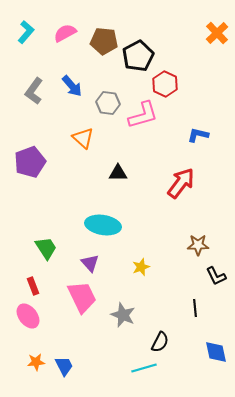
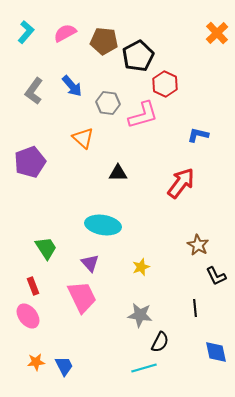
brown star: rotated 30 degrees clockwise
gray star: moved 17 px right; rotated 15 degrees counterclockwise
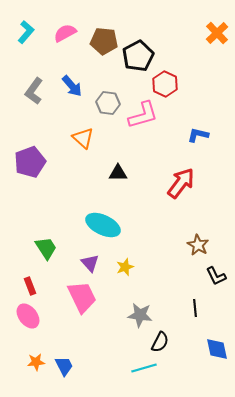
cyan ellipse: rotated 16 degrees clockwise
yellow star: moved 16 px left
red rectangle: moved 3 px left
blue diamond: moved 1 px right, 3 px up
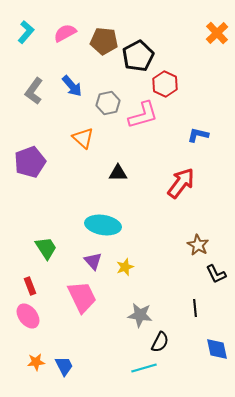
gray hexagon: rotated 20 degrees counterclockwise
cyan ellipse: rotated 16 degrees counterclockwise
purple triangle: moved 3 px right, 2 px up
black L-shape: moved 2 px up
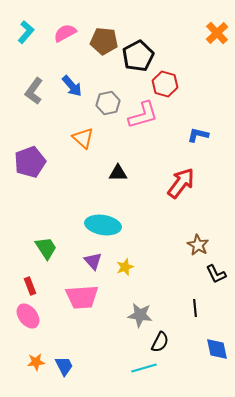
red hexagon: rotated 10 degrees counterclockwise
pink trapezoid: rotated 112 degrees clockwise
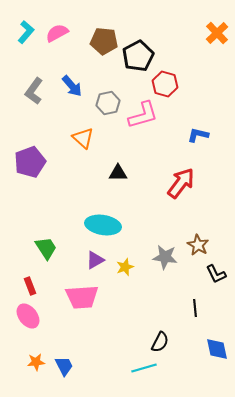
pink semicircle: moved 8 px left
purple triangle: moved 2 px right, 1 px up; rotated 42 degrees clockwise
gray star: moved 25 px right, 58 px up
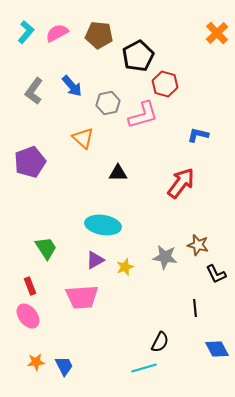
brown pentagon: moved 5 px left, 6 px up
brown star: rotated 15 degrees counterclockwise
blue diamond: rotated 15 degrees counterclockwise
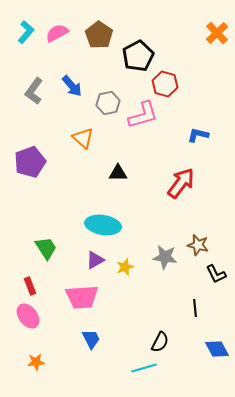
brown pentagon: rotated 28 degrees clockwise
blue trapezoid: moved 27 px right, 27 px up
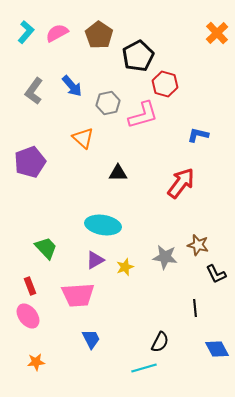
green trapezoid: rotated 10 degrees counterclockwise
pink trapezoid: moved 4 px left, 2 px up
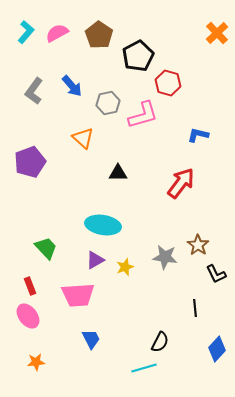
red hexagon: moved 3 px right, 1 px up
brown star: rotated 20 degrees clockwise
blue diamond: rotated 70 degrees clockwise
